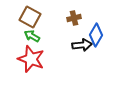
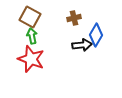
green arrow: rotated 49 degrees clockwise
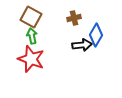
brown square: moved 1 px right
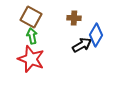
brown cross: rotated 16 degrees clockwise
black arrow: rotated 24 degrees counterclockwise
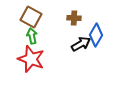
black arrow: moved 1 px left, 1 px up
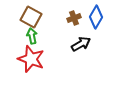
brown cross: rotated 24 degrees counterclockwise
blue diamond: moved 18 px up
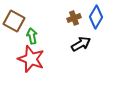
brown square: moved 17 px left, 4 px down
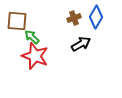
brown square: moved 3 px right; rotated 25 degrees counterclockwise
green arrow: moved 1 px down; rotated 35 degrees counterclockwise
red star: moved 4 px right, 3 px up
